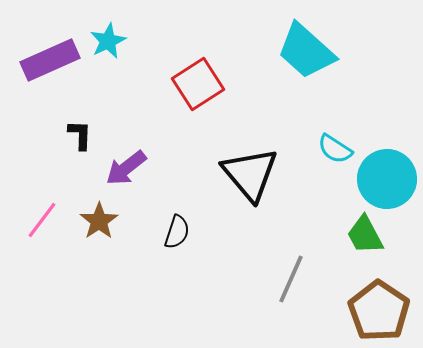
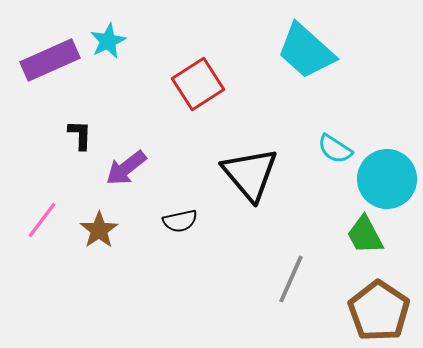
brown star: moved 9 px down
black semicircle: moved 3 px right, 11 px up; rotated 60 degrees clockwise
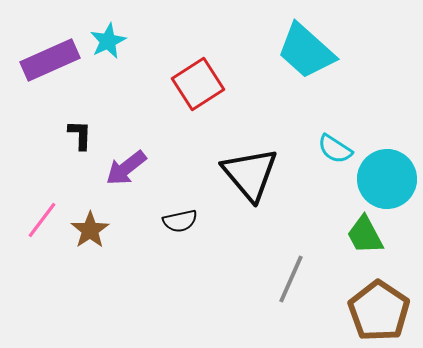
brown star: moved 9 px left
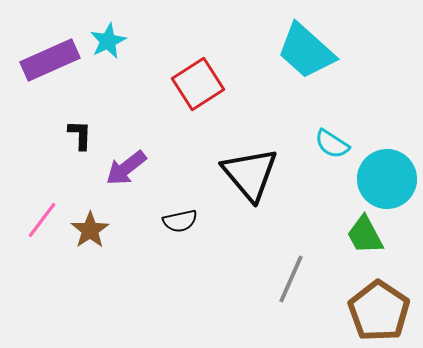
cyan semicircle: moved 3 px left, 5 px up
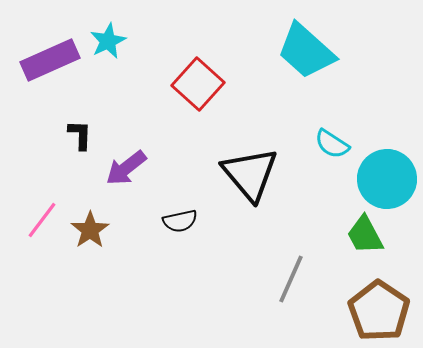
red square: rotated 15 degrees counterclockwise
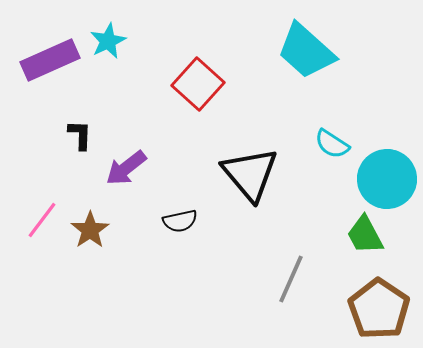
brown pentagon: moved 2 px up
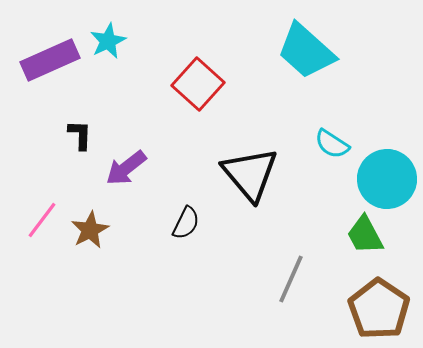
black semicircle: moved 6 px right, 2 px down; rotated 52 degrees counterclockwise
brown star: rotated 6 degrees clockwise
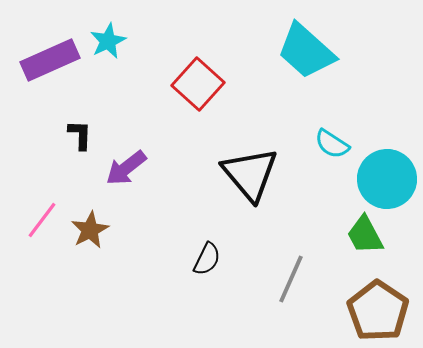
black semicircle: moved 21 px right, 36 px down
brown pentagon: moved 1 px left, 2 px down
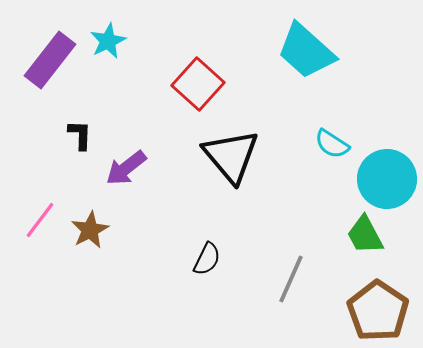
purple rectangle: rotated 28 degrees counterclockwise
black triangle: moved 19 px left, 18 px up
pink line: moved 2 px left
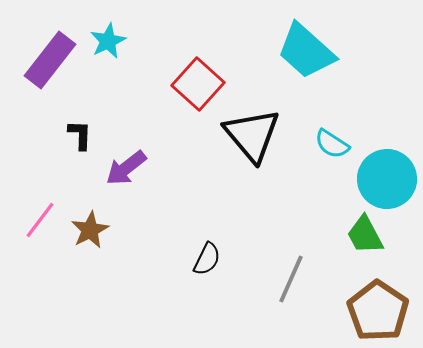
black triangle: moved 21 px right, 21 px up
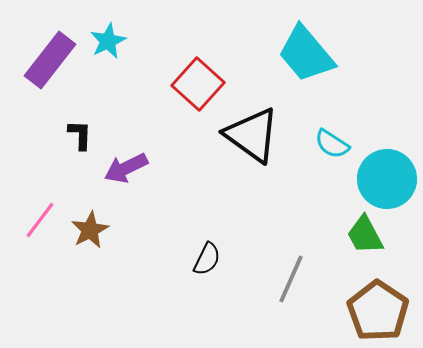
cyan trapezoid: moved 3 px down; rotated 8 degrees clockwise
black triangle: rotated 14 degrees counterclockwise
purple arrow: rotated 12 degrees clockwise
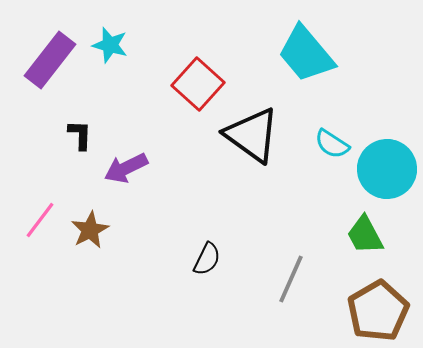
cyan star: moved 2 px right, 4 px down; rotated 30 degrees counterclockwise
cyan circle: moved 10 px up
brown pentagon: rotated 8 degrees clockwise
